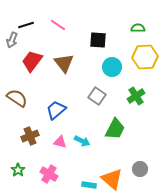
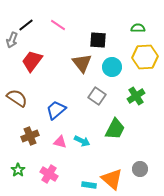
black line: rotated 21 degrees counterclockwise
brown triangle: moved 18 px right
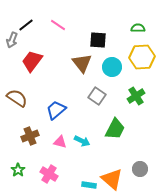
yellow hexagon: moved 3 px left
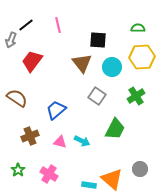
pink line: rotated 42 degrees clockwise
gray arrow: moved 1 px left
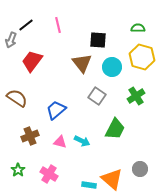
yellow hexagon: rotated 20 degrees clockwise
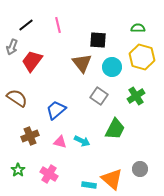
gray arrow: moved 1 px right, 7 px down
gray square: moved 2 px right
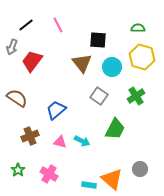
pink line: rotated 14 degrees counterclockwise
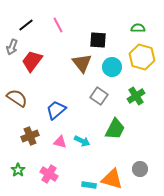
orange triangle: rotated 25 degrees counterclockwise
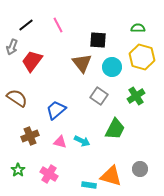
orange triangle: moved 1 px left, 3 px up
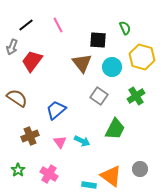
green semicircle: moved 13 px left; rotated 64 degrees clockwise
pink triangle: rotated 40 degrees clockwise
orange triangle: rotated 20 degrees clockwise
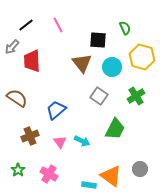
gray arrow: rotated 21 degrees clockwise
red trapezoid: rotated 40 degrees counterclockwise
